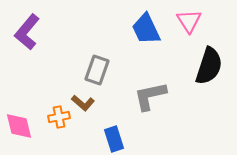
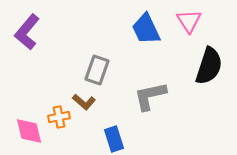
brown L-shape: moved 1 px right, 1 px up
pink diamond: moved 10 px right, 5 px down
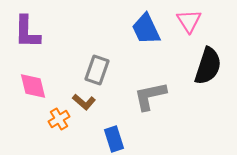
purple L-shape: rotated 39 degrees counterclockwise
black semicircle: moved 1 px left
orange cross: moved 2 px down; rotated 20 degrees counterclockwise
pink diamond: moved 4 px right, 45 px up
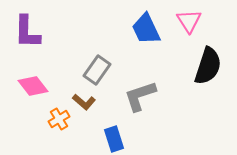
gray rectangle: rotated 16 degrees clockwise
pink diamond: rotated 24 degrees counterclockwise
gray L-shape: moved 10 px left; rotated 6 degrees counterclockwise
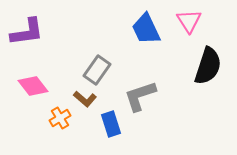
purple L-shape: rotated 99 degrees counterclockwise
brown L-shape: moved 1 px right, 3 px up
orange cross: moved 1 px right, 1 px up
blue rectangle: moved 3 px left, 15 px up
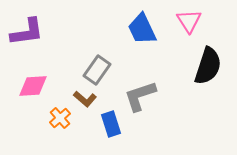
blue trapezoid: moved 4 px left
pink diamond: rotated 56 degrees counterclockwise
orange cross: rotated 10 degrees counterclockwise
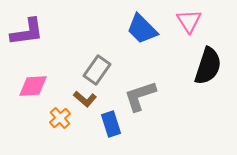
blue trapezoid: rotated 20 degrees counterclockwise
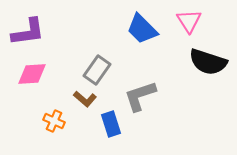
purple L-shape: moved 1 px right
black semicircle: moved 4 px up; rotated 90 degrees clockwise
pink diamond: moved 1 px left, 12 px up
orange cross: moved 6 px left, 3 px down; rotated 25 degrees counterclockwise
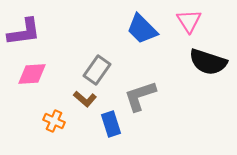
purple L-shape: moved 4 px left
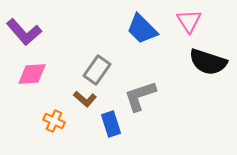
purple L-shape: rotated 57 degrees clockwise
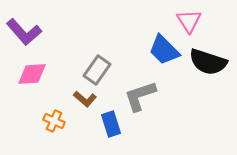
blue trapezoid: moved 22 px right, 21 px down
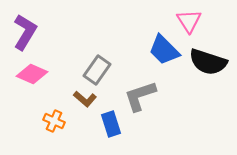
purple L-shape: moved 1 px right; rotated 108 degrees counterclockwise
pink diamond: rotated 28 degrees clockwise
